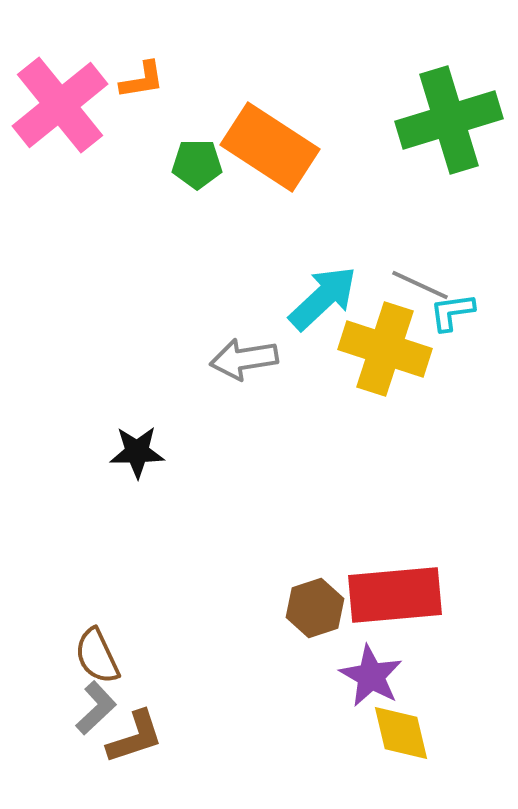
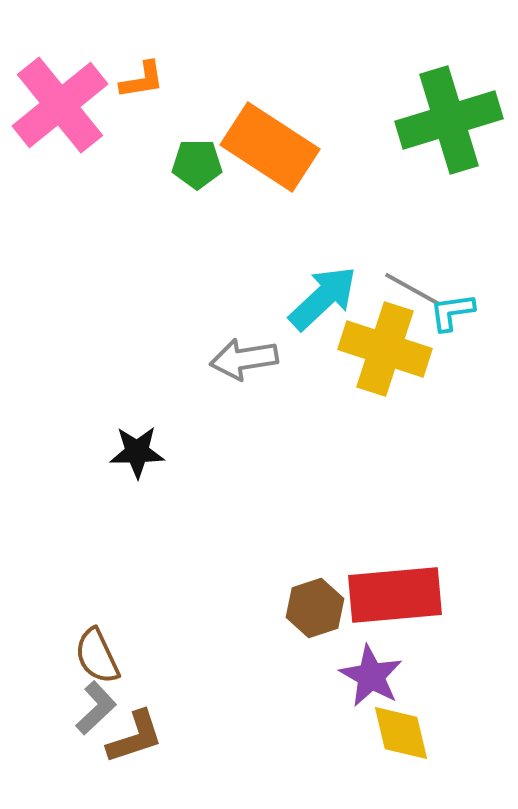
gray line: moved 8 px left, 4 px down; rotated 4 degrees clockwise
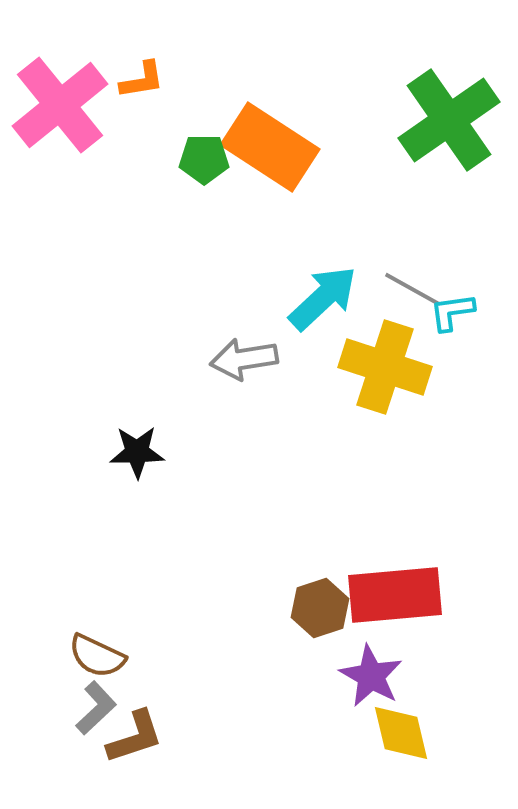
green cross: rotated 18 degrees counterclockwise
green pentagon: moved 7 px right, 5 px up
yellow cross: moved 18 px down
brown hexagon: moved 5 px right
brown semicircle: rotated 40 degrees counterclockwise
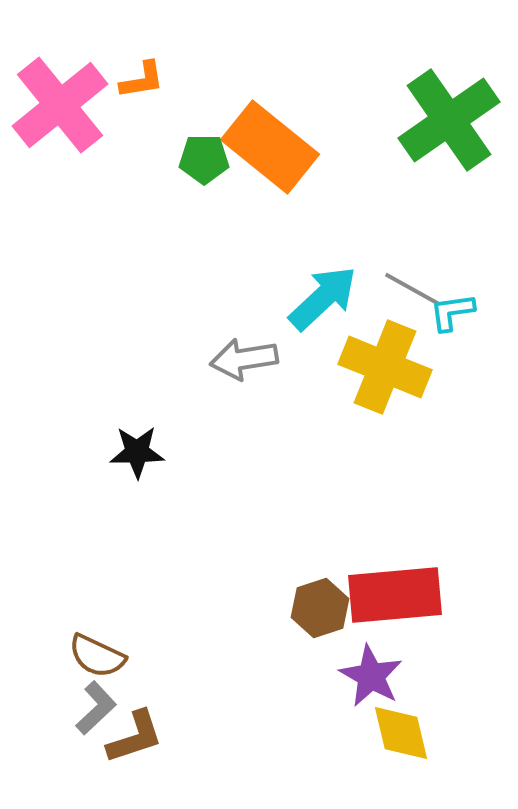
orange rectangle: rotated 6 degrees clockwise
yellow cross: rotated 4 degrees clockwise
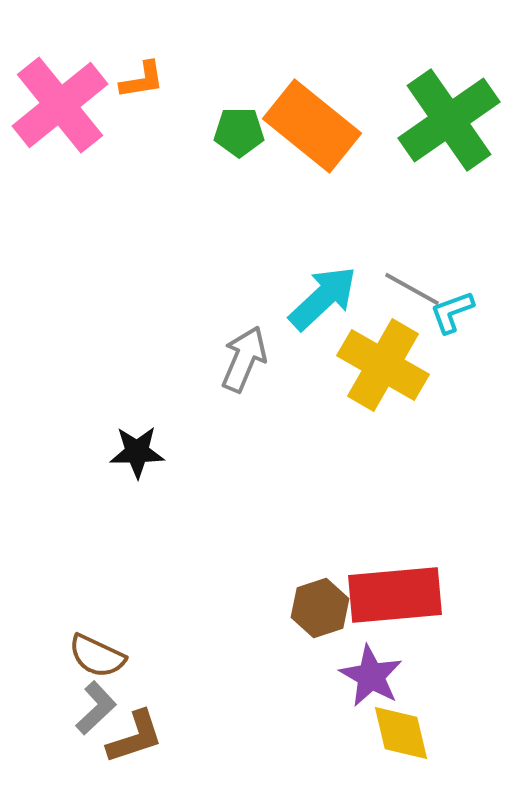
orange rectangle: moved 42 px right, 21 px up
green pentagon: moved 35 px right, 27 px up
cyan L-shape: rotated 12 degrees counterclockwise
gray arrow: rotated 122 degrees clockwise
yellow cross: moved 2 px left, 2 px up; rotated 8 degrees clockwise
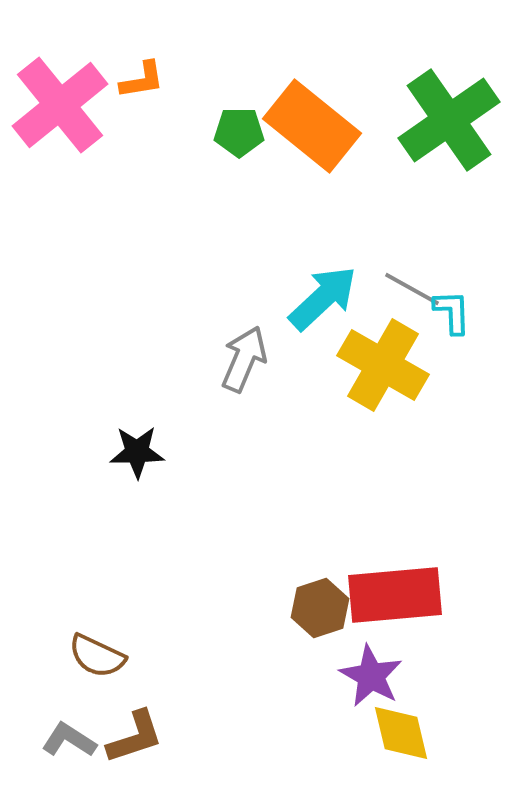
cyan L-shape: rotated 108 degrees clockwise
gray L-shape: moved 27 px left, 32 px down; rotated 104 degrees counterclockwise
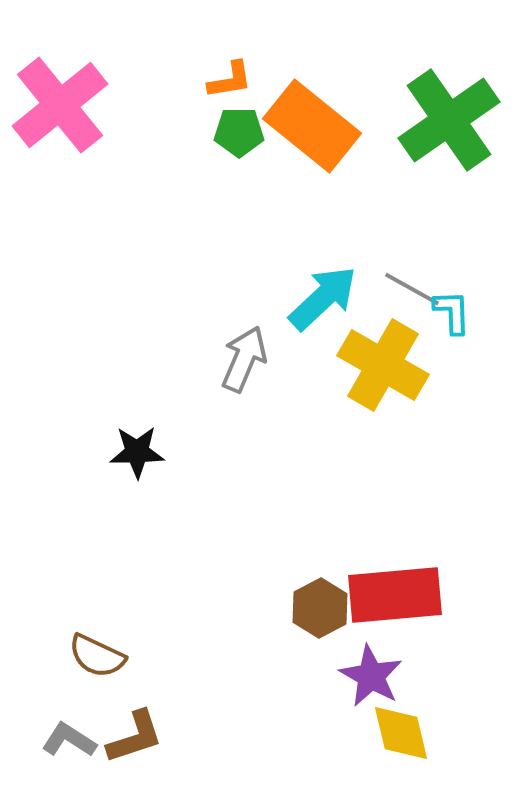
orange L-shape: moved 88 px right
brown hexagon: rotated 10 degrees counterclockwise
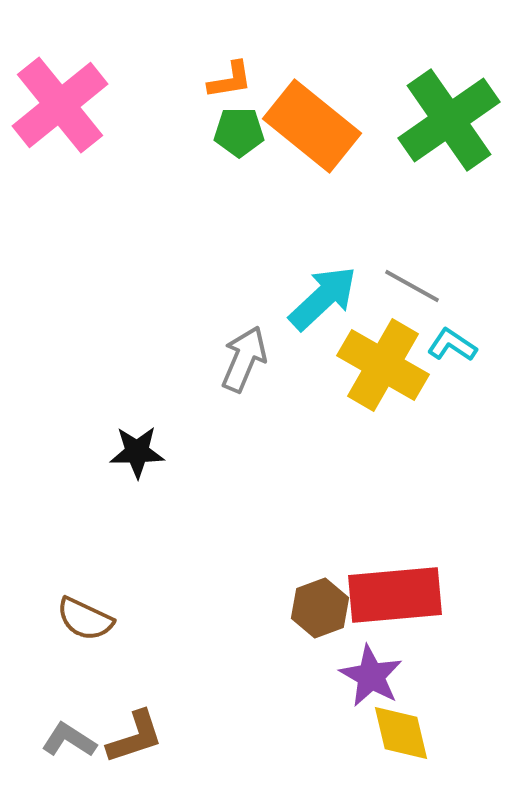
gray line: moved 3 px up
cyan L-shape: moved 33 px down; rotated 54 degrees counterclockwise
brown hexagon: rotated 8 degrees clockwise
brown semicircle: moved 12 px left, 37 px up
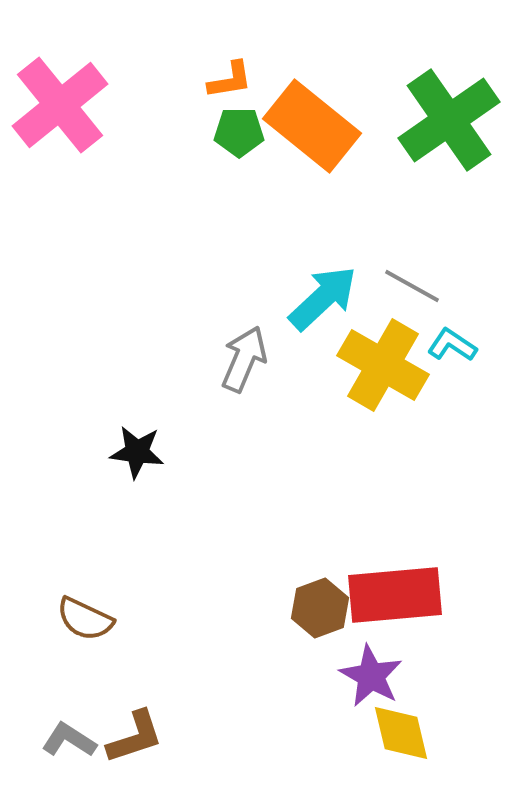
black star: rotated 8 degrees clockwise
